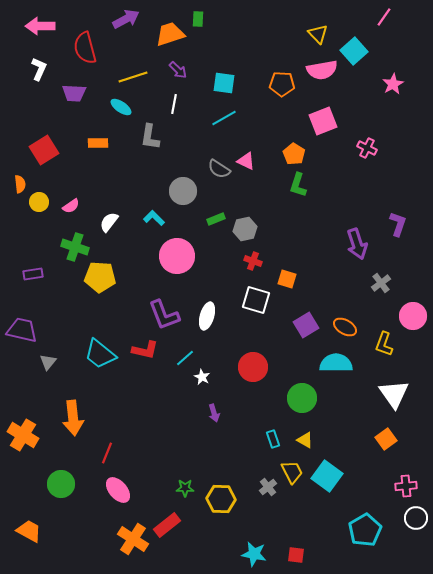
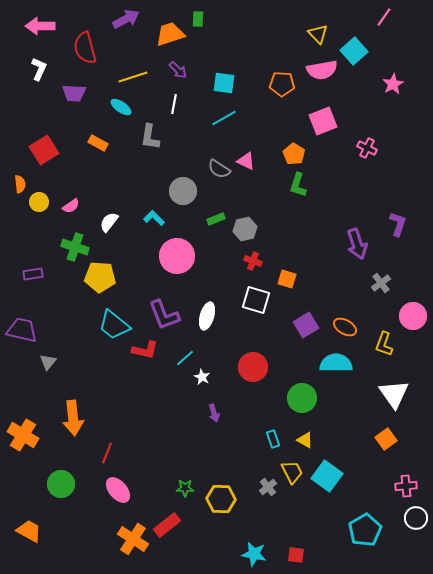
orange rectangle at (98, 143): rotated 30 degrees clockwise
cyan trapezoid at (100, 354): moved 14 px right, 29 px up
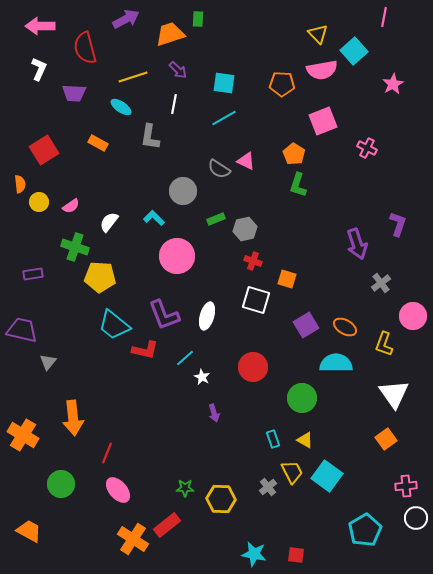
pink line at (384, 17): rotated 24 degrees counterclockwise
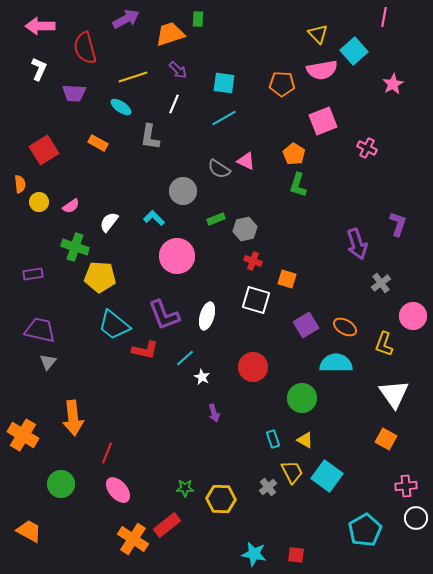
white line at (174, 104): rotated 12 degrees clockwise
purple trapezoid at (22, 330): moved 18 px right
orange square at (386, 439): rotated 25 degrees counterclockwise
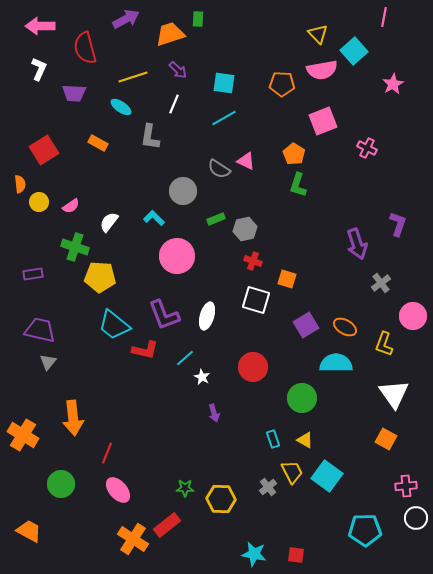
cyan pentagon at (365, 530): rotated 28 degrees clockwise
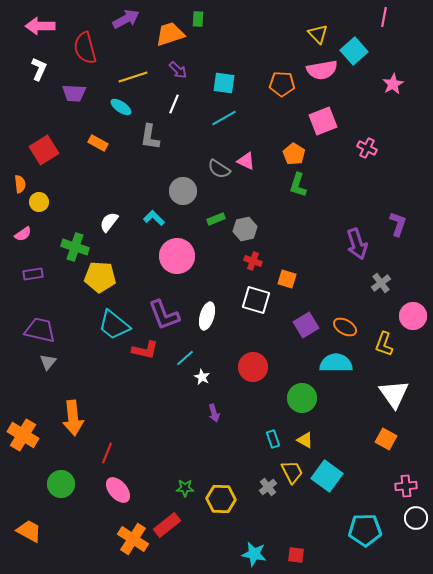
pink semicircle at (71, 206): moved 48 px left, 28 px down
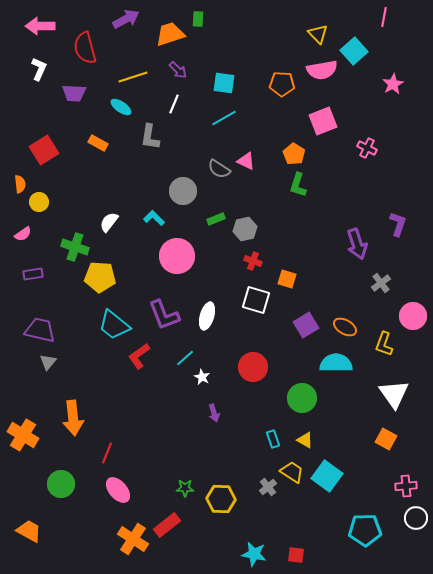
red L-shape at (145, 350): moved 6 px left, 6 px down; rotated 132 degrees clockwise
yellow trapezoid at (292, 472): rotated 30 degrees counterclockwise
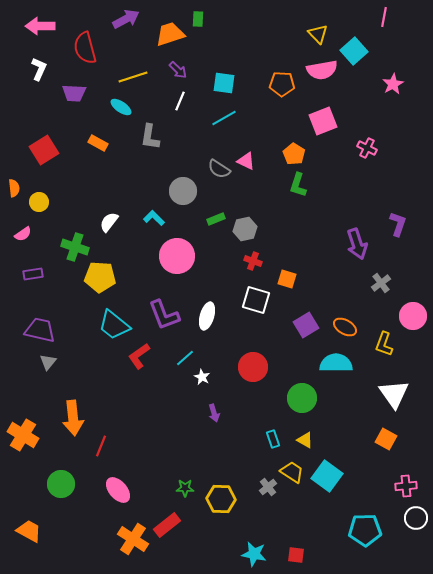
white line at (174, 104): moved 6 px right, 3 px up
orange semicircle at (20, 184): moved 6 px left, 4 px down
red line at (107, 453): moved 6 px left, 7 px up
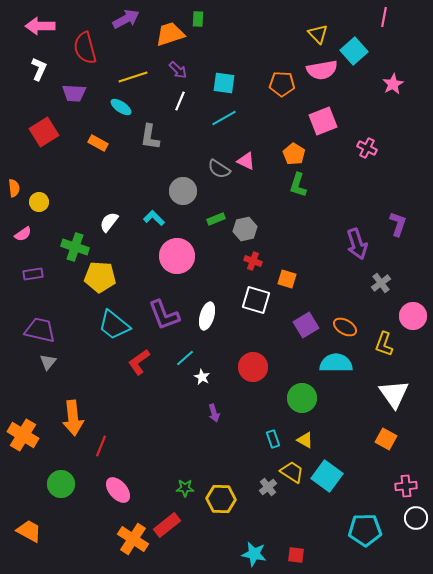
red square at (44, 150): moved 18 px up
red L-shape at (139, 356): moved 6 px down
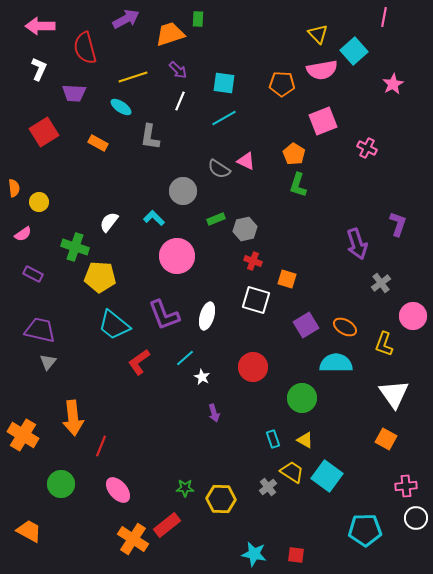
purple rectangle at (33, 274): rotated 36 degrees clockwise
